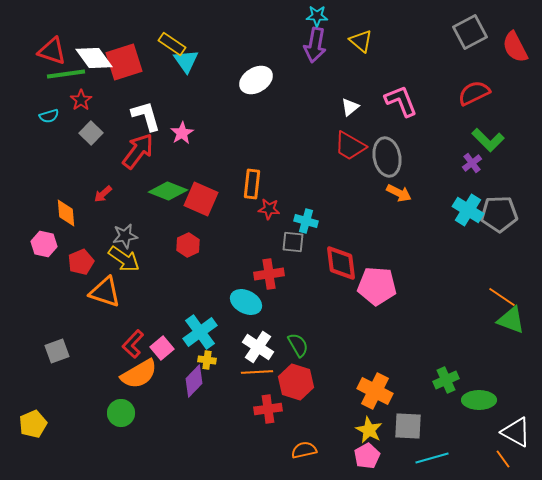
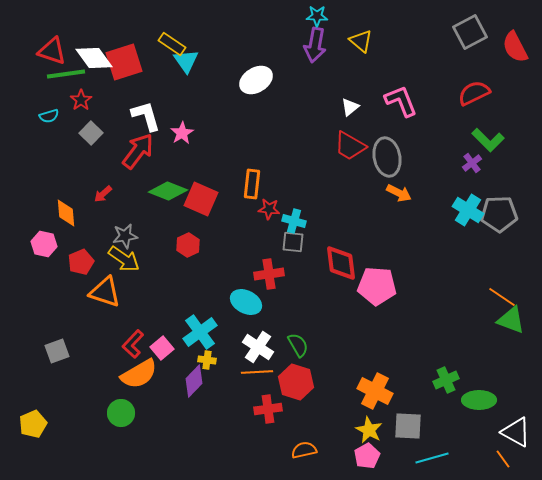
cyan cross at (306, 221): moved 12 px left
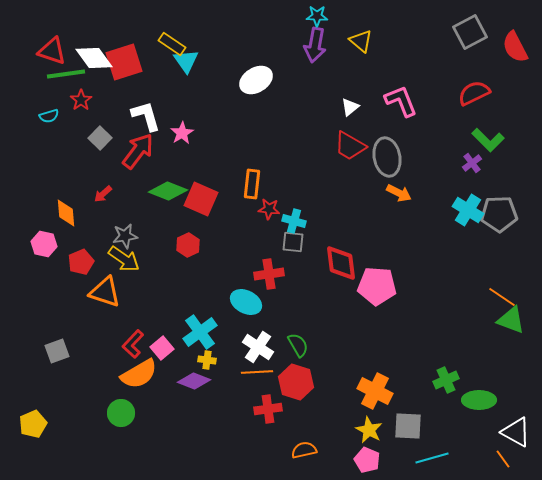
gray square at (91, 133): moved 9 px right, 5 px down
purple diamond at (194, 381): rotated 68 degrees clockwise
pink pentagon at (367, 456): moved 4 px down; rotated 20 degrees counterclockwise
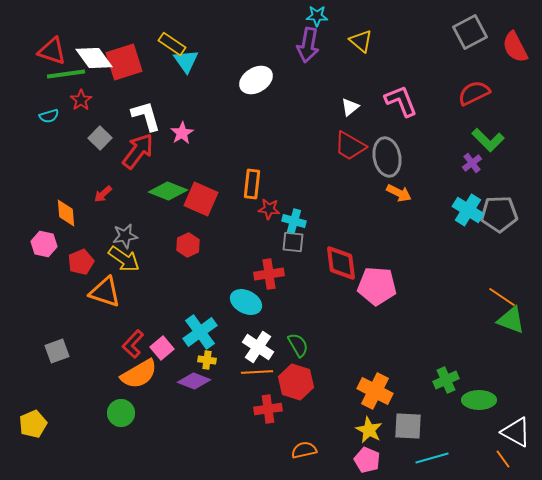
purple arrow at (315, 45): moved 7 px left
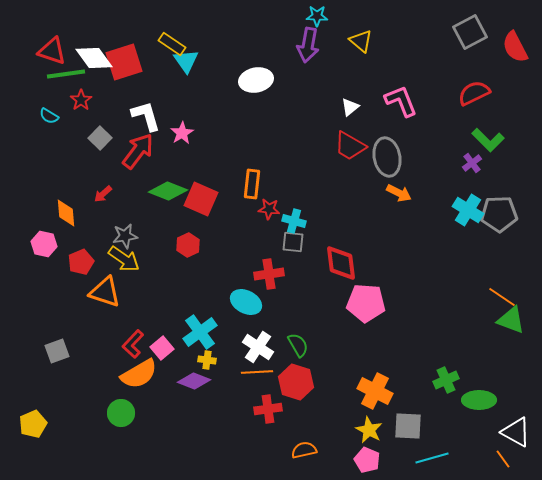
white ellipse at (256, 80): rotated 20 degrees clockwise
cyan semicircle at (49, 116): rotated 48 degrees clockwise
pink pentagon at (377, 286): moved 11 px left, 17 px down
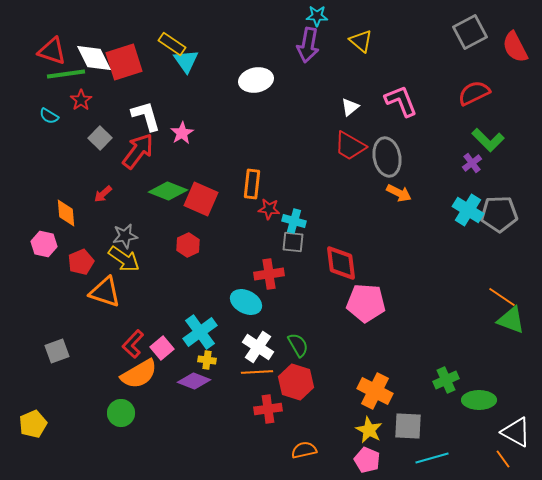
white diamond at (94, 58): rotated 9 degrees clockwise
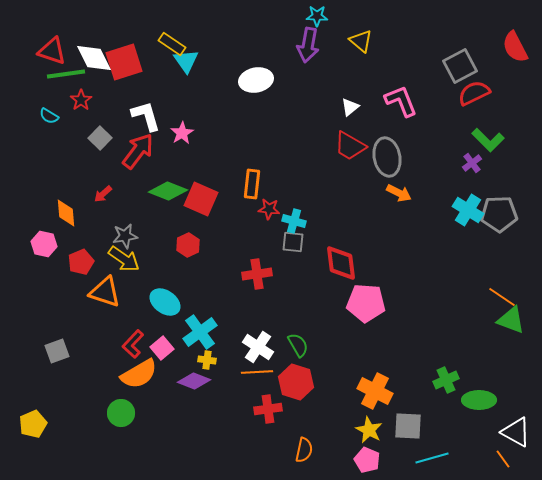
gray square at (470, 32): moved 10 px left, 34 px down
red cross at (269, 274): moved 12 px left
cyan ellipse at (246, 302): moved 81 px left; rotated 8 degrees clockwise
orange semicircle at (304, 450): rotated 115 degrees clockwise
